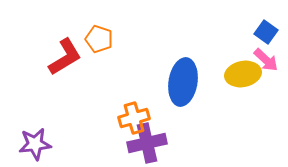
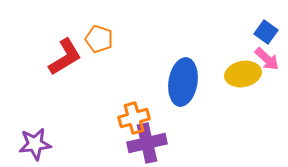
pink arrow: moved 1 px right, 1 px up
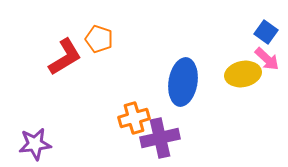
purple cross: moved 13 px right, 5 px up
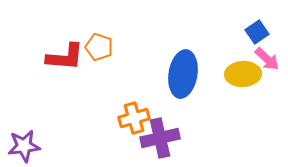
blue square: moved 9 px left; rotated 20 degrees clockwise
orange pentagon: moved 8 px down
red L-shape: rotated 36 degrees clockwise
yellow ellipse: rotated 8 degrees clockwise
blue ellipse: moved 8 px up
purple star: moved 11 px left, 2 px down
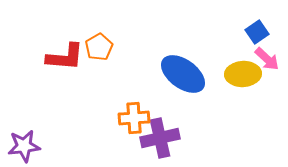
orange pentagon: rotated 24 degrees clockwise
blue ellipse: rotated 63 degrees counterclockwise
orange cross: rotated 12 degrees clockwise
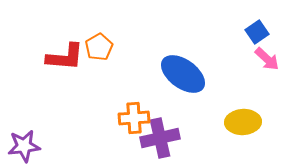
yellow ellipse: moved 48 px down
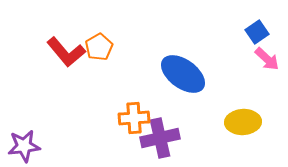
red L-shape: moved 1 px right, 5 px up; rotated 45 degrees clockwise
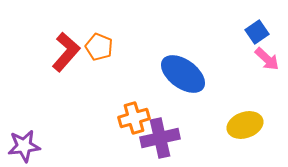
orange pentagon: rotated 20 degrees counterclockwise
red L-shape: rotated 99 degrees counterclockwise
orange cross: rotated 12 degrees counterclockwise
yellow ellipse: moved 2 px right, 3 px down; rotated 16 degrees counterclockwise
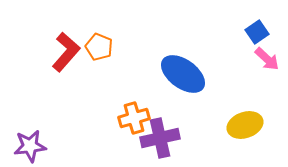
purple star: moved 6 px right
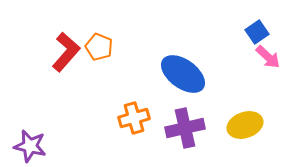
pink arrow: moved 1 px right, 2 px up
purple cross: moved 25 px right, 10 px up
purple star: rotated 20 degrees clockwise
